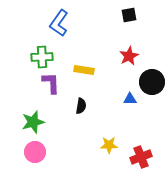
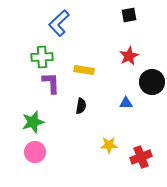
blue L-shape: rotated 12 degrees clockwise
blue triangle: moved 4 px left, 4 px down
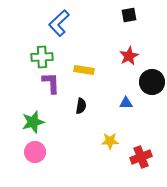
yellow star: moved 1 px right, 4 px up
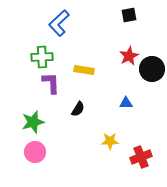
black circle: moved 13 px up
black semicircle: moved 3 px left, 3 px down; rotated 21 degrees clockwise
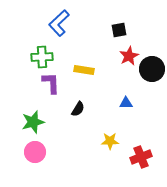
black square: moved 10 px left, 15 px down
